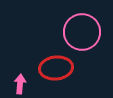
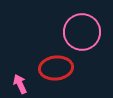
pink arrow: rotated 30 degrees counterclockwise
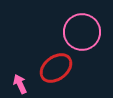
red ellipse: rotated 32 degrees counterclockwise
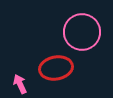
red ellipse: rotated 28 degrees clockwise
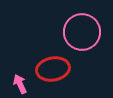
red ellipse: moved 3 px left, 1 px down
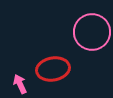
pink circle: moved 10 px right
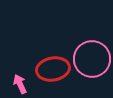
pink circle: moved 27 px down
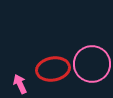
pink circle: moved 5 px down
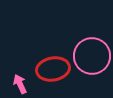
pink circle: moved 8 px up
